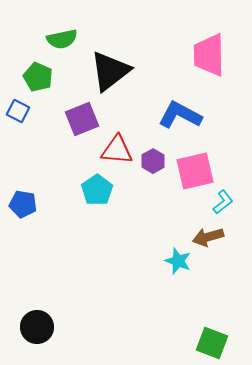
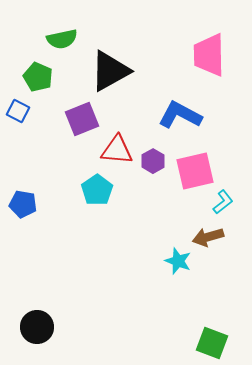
black triangle: rotated 9 degrees clockwise
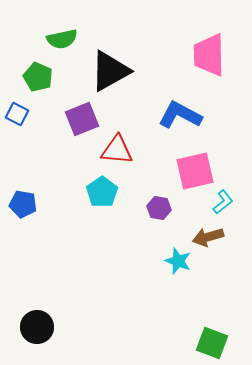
blue square: moved 1 px left, 3 px down
purple hexagon: moved 6 px right, 47 px down; rotated 20 degrees counterclockwise
cyan pentagon: moved 5 px right, 2 px down
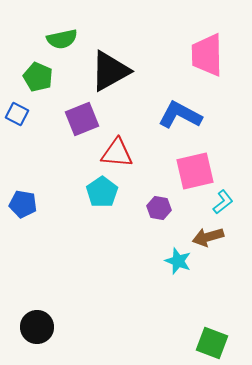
pink trapezoid: moved 2 px left
red triangle: moved 3 px down
